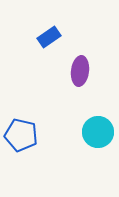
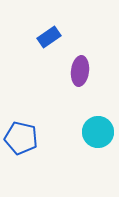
blue pentagon: moved 3 px down
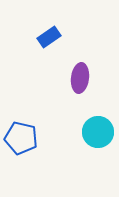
purple ellipse: moved 7 px down
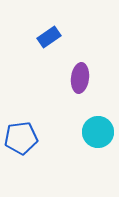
blue pentagon: rotated 20 degrees counterclockwise
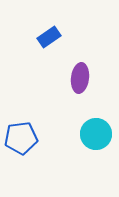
cyan circle: moved 2 px left, 2 px down
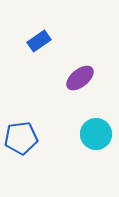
blue rectangle: moved 10 px left, 4 px down
purple ellipse: rotated 44 degrees clockwise
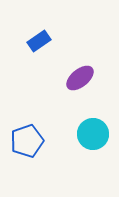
cyan circle: moved 3 px left
blue pentagon: moved 6 px right, 3 px down; rotated 12 degrees counterclockwise
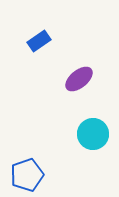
purple ellipse: moved 1 px left, 1 px down
blue pentagon: moved 34 px down
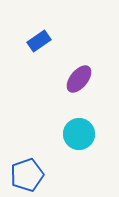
purple ellipse: rotated 12 degrees counterclockwise
cyan circle: moved 14 px left
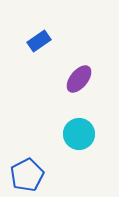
blue pentagon: rotated 8 degrees counterclockwise
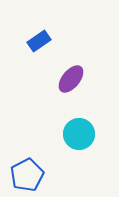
purple ellipse: moved 8 px left
